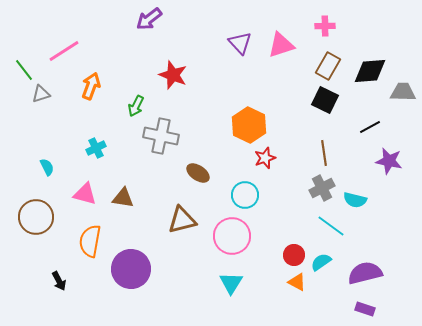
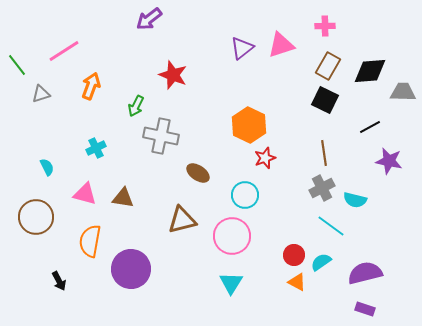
purple triangle at (240, 43): moved 2 px right, 5 px down; rotated 35 degrees clockwise
green line at (24, 70): moved 7 px left, 5 px up
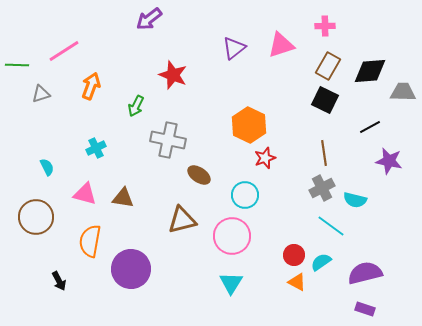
purple triangle at (242, 48): moved 8 px left
green line at (17, 65): rotated 50 degrees counterclockwise
gray cross at (161, 136): moved 7 px right, 4 px down
brown ellipse at (198, 173): moved 1 px right, 2 px down
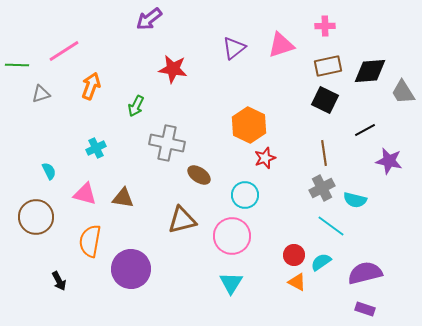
brown rectangle at (328, 66): rotated 48 degrees clockwise
red star at (173, 75): moved 6 px up; rotated 12 degrees counterclockwise
gray trapezoid at (403, 92): rotated 124 degrees counterclockwise
black line at (370, 127): moved 5 px left, 3 px down
gray cross at (168, 140): moved 1 px left, 3 px down
cyan semicircle at (47, 167): moved 2 px right, 4 px down
